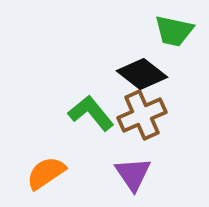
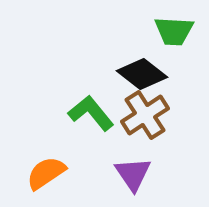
green trapezoid: rotated 9 degrees counterclockwise
brown cross: moved 3 px right; rotated 9 degrees counterclockwise
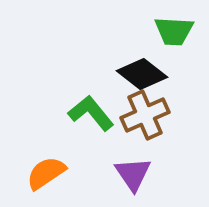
brown cross: rotated 9 degrees clockwise
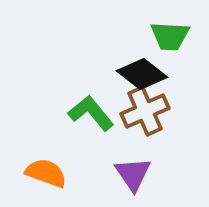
green trapezoid: moved 4 px left, 5 px down
brown cross: moved 4 px up
orange semicircle: rotated 54 degrees clockwise
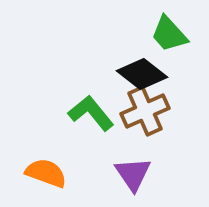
green trapezoid: moved 1 px left, 2 px up; rotated 45 degrees clockwise
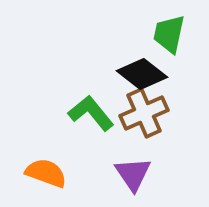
green trapezoid: rotated 54 degrees clockwise
brown cross: moved 1 px left, 2 px down
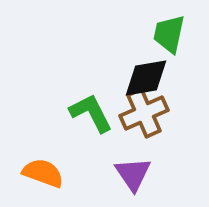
black diamond: moved 4 px right, 4 px down; rotated 48 degrees counterclockwise
green L-shape: rotated 12 degrees clockwise
orange semicircle: moved 3 px left
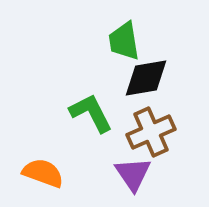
green trapezoid: moved 45 px left, 7 px down; rotated 21 degrees counterclockwise
brown cross: moved 7 px right, 19 px down
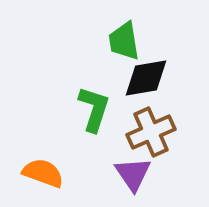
green L-shape: moved 3 px right, 4 px up; rotated 45 degrees clockwise
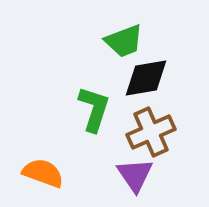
green trapezoid: rotated 102 degrees counterclockwise
purple triangle: moved 2 px right, 1 px down
